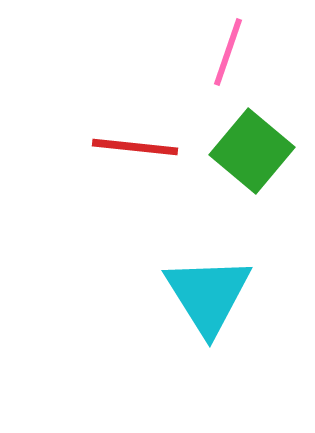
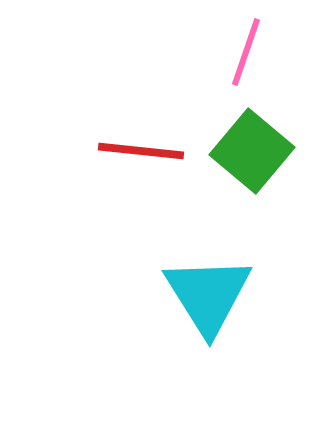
pink line: moved 18 px right
red line: moved 6 px right, 4 px down
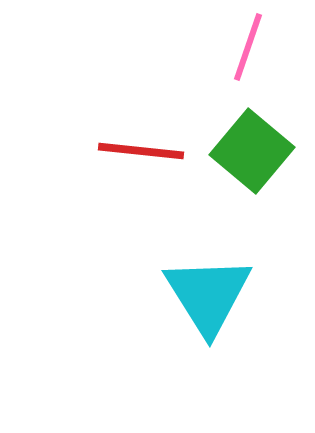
pink line: moved 2 px right, 5 px up
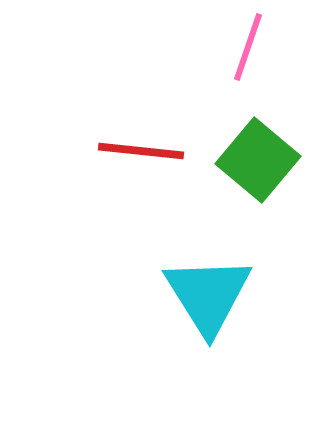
green square: moved 6 px right, 9 px down
